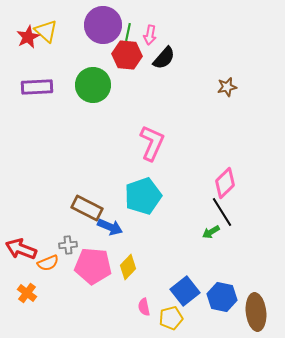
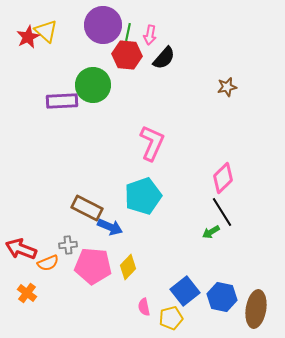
purple rectangle: moved 25 px right, 14 px down
pink diamond: moved 2 px left, 5 px up
brown ellipse: moved 3 px up; rotated 15 degrees clockwise
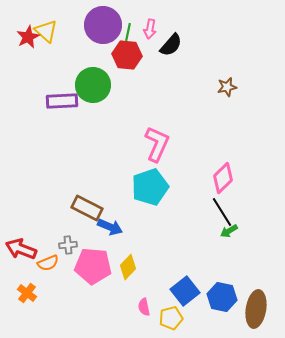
pink arrow: moved 6 px up
black semicircle: moved 7 px right, 13 px up
pink L-shape: moved 5 px right, 1 px down
cyan pentagon: moved 7 px right, 9 px up
green arrow: moved 18 px right, 1 px up
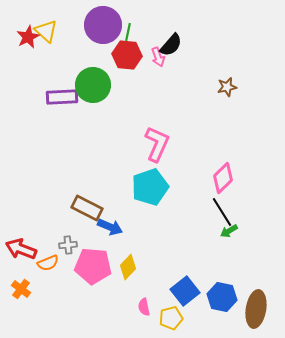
pink arrow: moved 8 px right, 28 px down; rotated 30 degrees counterclockwise
purple rectangle: moved 4 px up
orange cross: moved 6 px left, 4 px up
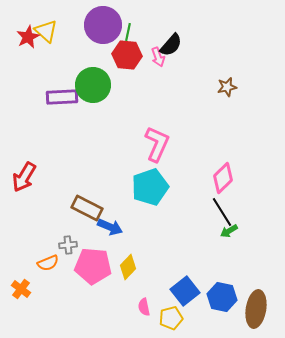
red arrow: moved 3 px right, 72 px up; rotated 80 degrees counterclockwise
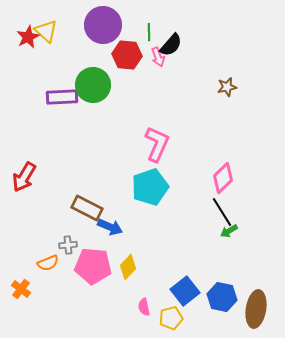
green line: moved 21 px right; rotated 12 degrees counterclockwise
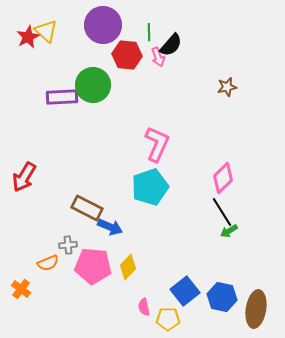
yellow pentagon: moved 3 px left, 1 px down; rotated 15 degrees clockwise
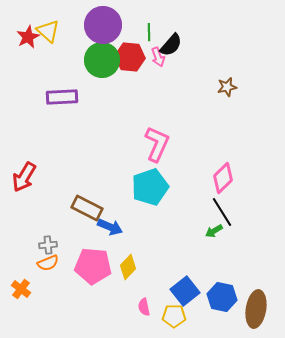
yellow triangle: moved 2 px right
red hexagon: moved 3 px right, 2 px down
green circle: moved 9 px right, 25 px up
green arrow: moved 15 px left
gray cross: moved 20 px left
yellow pentagon: moved 6 px right, 3 px up
